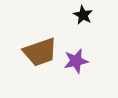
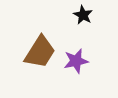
brown trapezoid: rotated 39 degrees counterclockwise
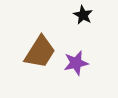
purple star: moved 2 px down
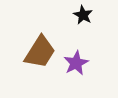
purple star: rotated 15 degrees counterclockwise
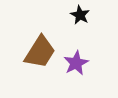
black star: moved 3 px left
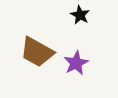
brown trapezoid: moved 3 px left; rotated 87 degrees clockwise
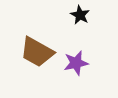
purple star: rotated 15 degrees clockwise
